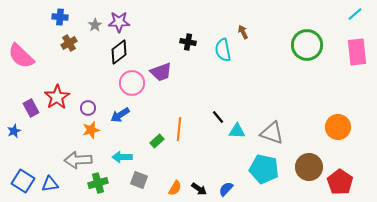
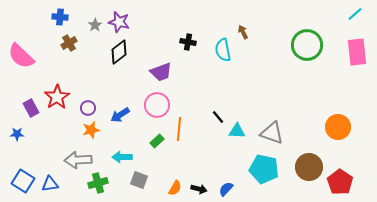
purple star: rotated 15 degrees clockwise
pink circle: moved 25 px right, 22 px down
blue star: moved 3 px right, 3 px down; rotated 24 degrees clockwise
black arrow: rotated 21 degrees counterclockwise
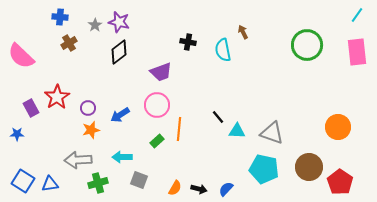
cyan line: moved 2 px right, 1 px down; rotated 14 degrees counterclockwise
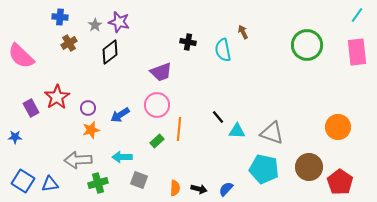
black diamond: moved 9 px left
blue star: moved 2 px left, 3 px down
orange semicircle: rotated 28 degrees counterclockwise
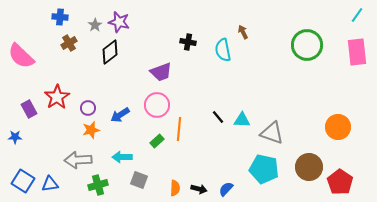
purple rectangle: moved 2 px left, 1 px down
cyan triangle: moved 5 px right, 11 px up
green cross: moved 2 px down
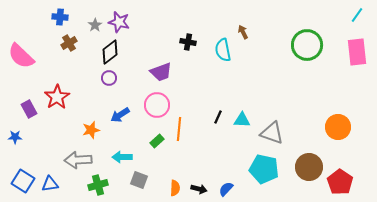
purple circle: moved 21 px right, 30 px up
black line: rotated 64 degrees clockwise
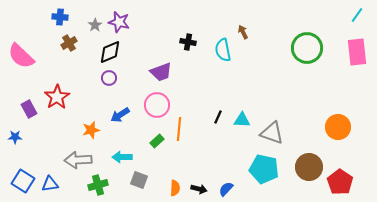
green circle: moved 3 px down
black diamond: rotated 15 degrees clockwise
